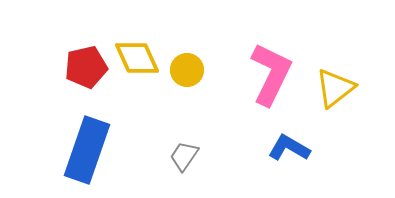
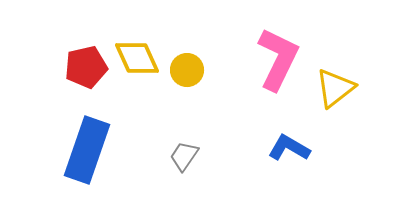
pink L-shape: moved 7 px right, 15 px up
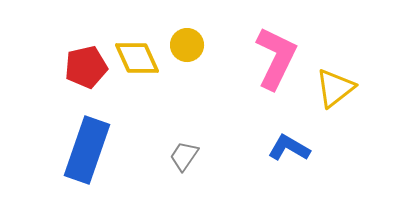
pink L-shape: moved 2 px left, 1 px up
yellow circle: moved 25 px up
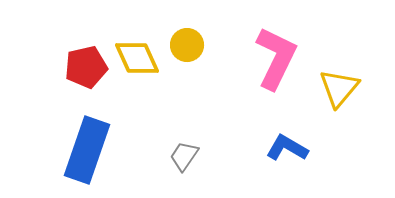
yellow triangle: moved 4 px right; rotated 12 degrees counterclockwise
blue L-shape: moved 2 px left
